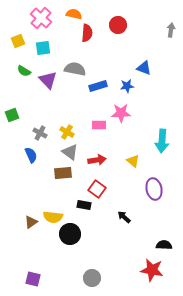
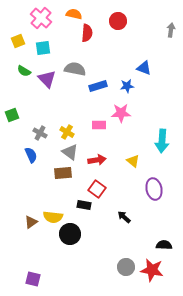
red circle: moved 4 px up
purple triangle: moved 1 px left, 1 px up
gray circle: moved 34 px right, 11 px up
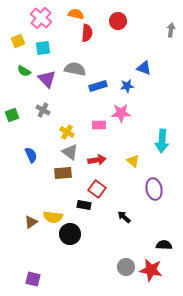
orange semicircle: moved 2 px right
gray cross: moved 3 px right, 23 px up
red star: moved 1 px left
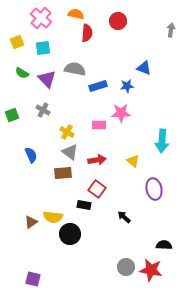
yellow square: moved 1 px left, 1 px down
green semicircle: moved 2 px left, 2 px down
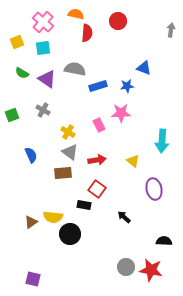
pink cross: moved 2 px right, 4 px down
purple triangle: rotated 12 degrees counterclockwise
pink rectangle: rotated 64 degrees clockwise
yellow cross: moved 1 px right
black semicircle: moved 4 px up
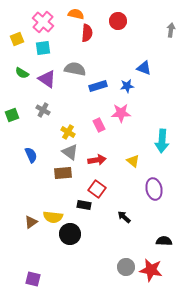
yellow square: moved 3 px up
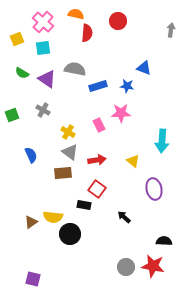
blue star: rotated 16 degrees clockwise
red star: moved 2 px right, 4 px up
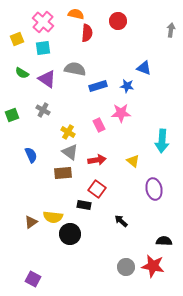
black arrow: moved 3 px left, 4 px down
purple square: rotated 14 degrees clockwise
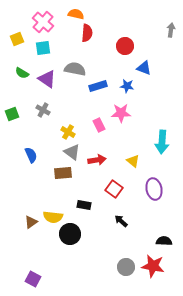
red circle: moved 7 px right, 25 px down
green square: moved 1 px up
cyan arrow: moved 1 px down
gray triangle: moved 2 px right
red square: moved 17 px right
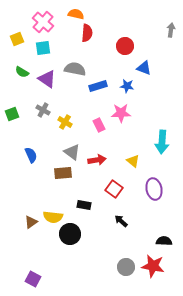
green semicircle: moved 1 px up
yellow cross: moved 3 px left, 10 px up
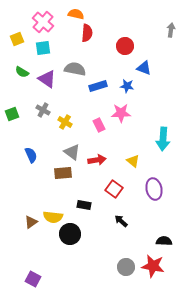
cyan arrow: moved 1 px right, 3 px up
